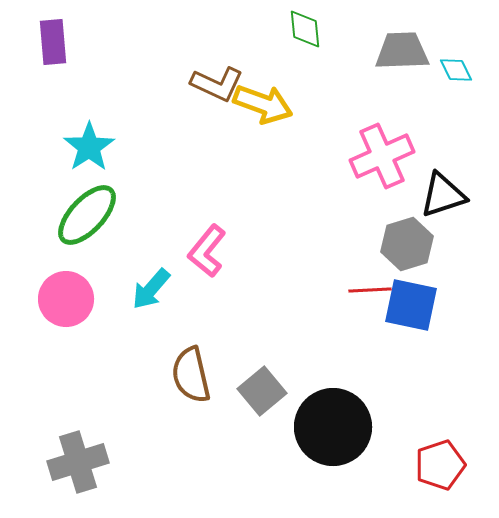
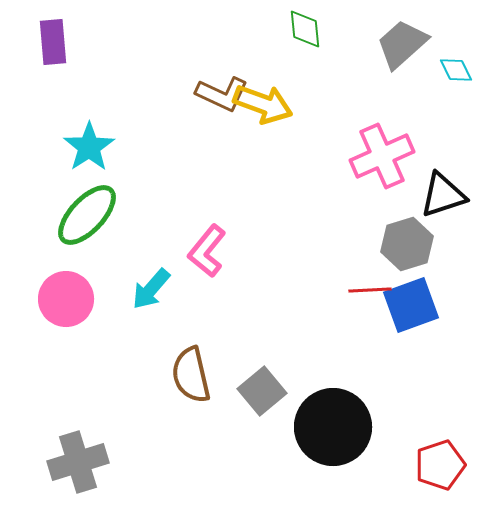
gray trapezoid: moved 7 px up; rotated 40 degrees counterclockwise
brown L-shape: moved 5 px right, 10 px down
blue square: rotated 32 degrees counterclockwise
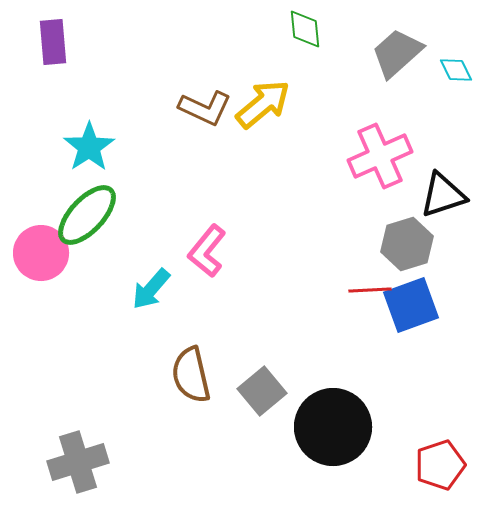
gray trapezoid: moved 5 px left, 9 px down
brown L-shape: moved 17 px left, 14 px down
yellow arrow: rotated 60 degrees counterclockwise
pink cross: moved 2 px left
pink circle: moved 25 px left, 46 px up
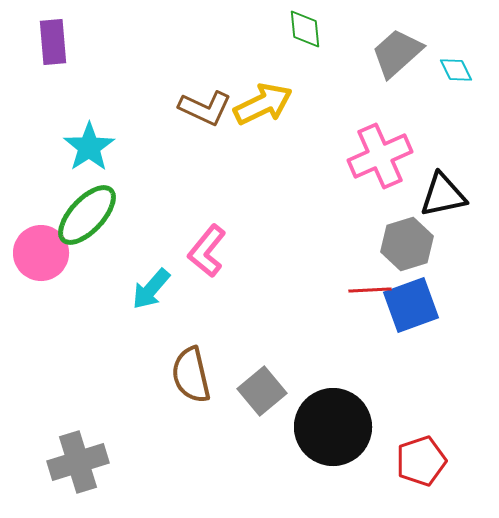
yellow arrow: rotated 14 degrees clockwise
black triangle: rotated 6 degrees clockwise
red pentagon: moved 19 px left, 4 px up
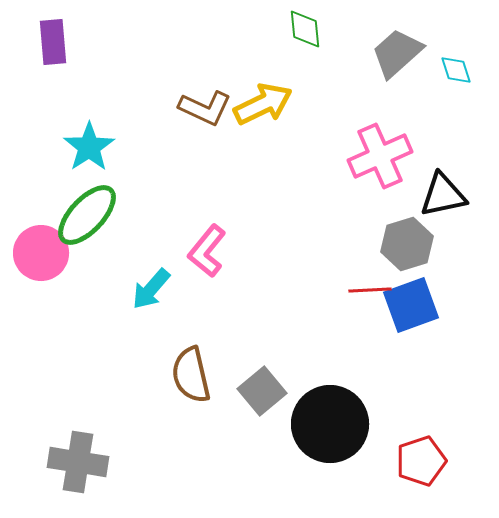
cyan diamond: rotated 8 degrees clockwise
black circle: moved 3 px left, 3 px up
gray cross: rotated 26 degrees clockwise
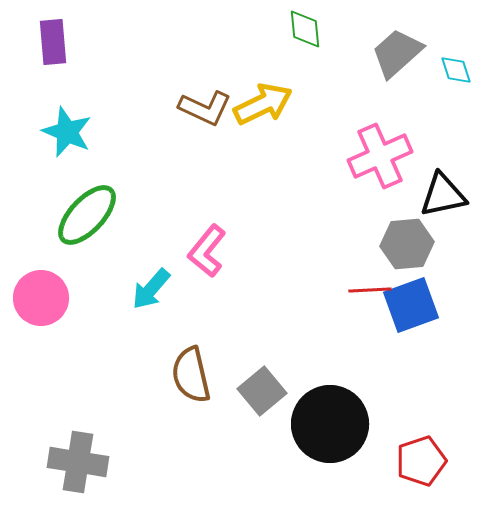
cyan star: moved 22 px left, 15 px up; rotated 15 degrees counterclockwise
gray hexagon: rotated 12 degrees clockwise
pink circle: moved 45 px down
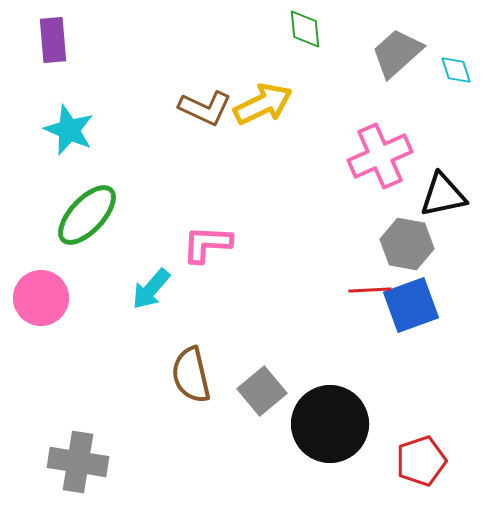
purple rectangle: moved 2 px up
cyan star: moved 2 px right, 2 px up
gray hexagon: rotated 15 degrees clockwise
pink L-shape: moved 7 px up; rotated 54 degrees clockwise
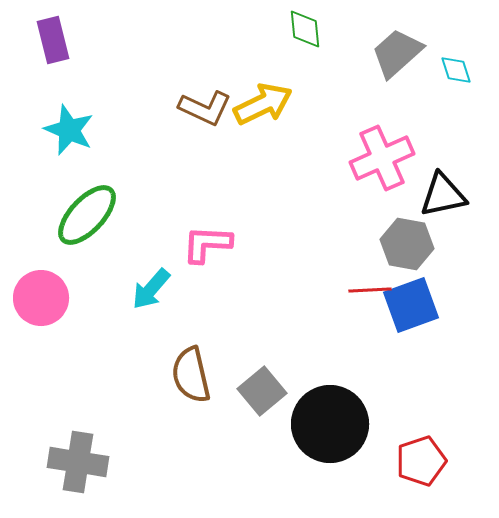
purple rectangle: rotated 9 degrees counterclockwise
pink cross: moved 2 px right, 2 px down
